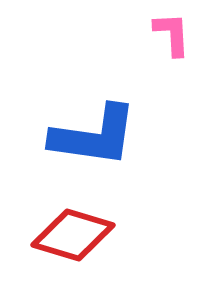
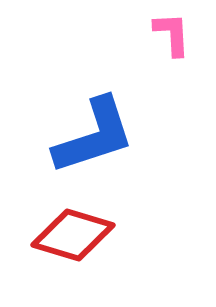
blue L-shape: rotated 26 degrees counterclockwise
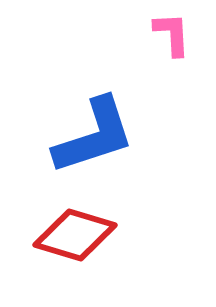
red diamond: moved 2 px right
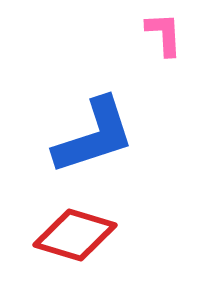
pink L-shape: moved 8 px left
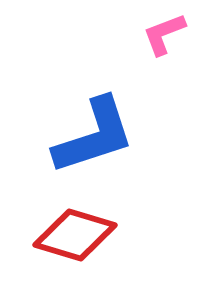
pink L-shape: rotated 108 degrees counterclockwise
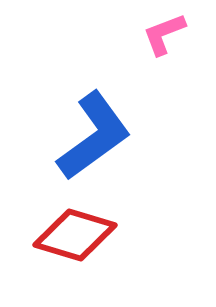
blue L-shape: rotated 18 degrees counterclockwise
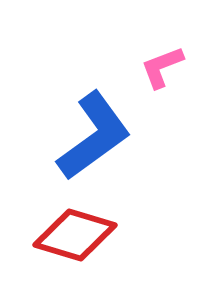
pink L-shape: moved 2 px left, 33 px down
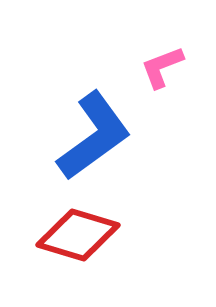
red diamond: moved 3 px right
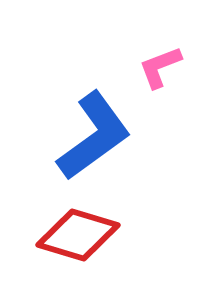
pink L-shape: moved 2 px left
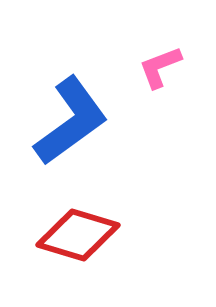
blue L-shape: moved 23 px left, 15 px up
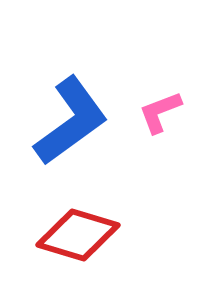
pink L-shape: moved 45 px down
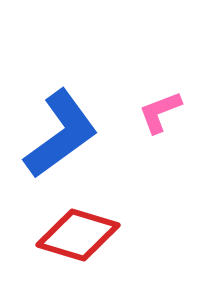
blue L-shape: moved 10 px left, 13 px down
